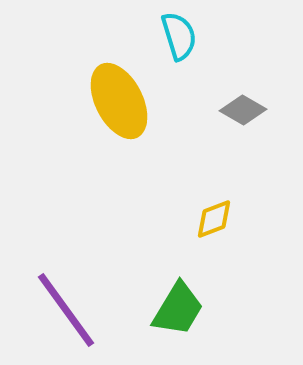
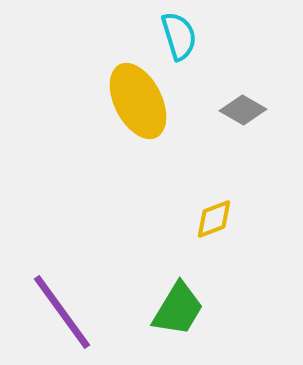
yellow ellipse: moved 19 px right
purple line: moved 4 px left, 2 px down
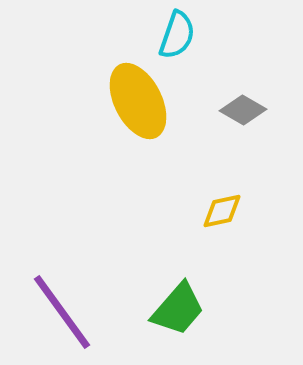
cyan semicircle: moved 2 px left, 1 px up; rotated 36 degrees clockwise
yellow diamond: moved 8 px right, 8 px up; rotated 9 degrees clockwise
green trapezoid: rotated 10 degrees clockwise
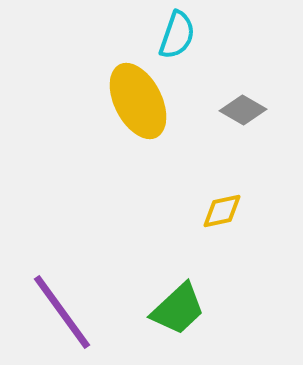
green trapezoid: rotated 6 degrees clockwise
